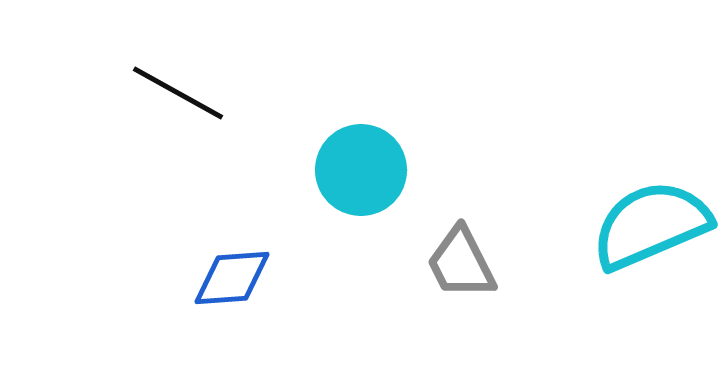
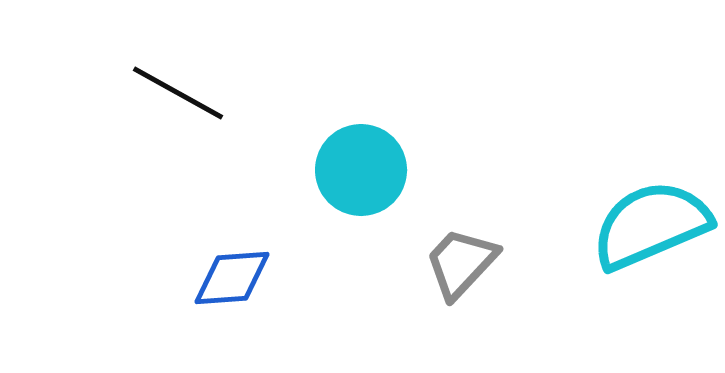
gray trapezoid: rotated 70 degrees clockwise
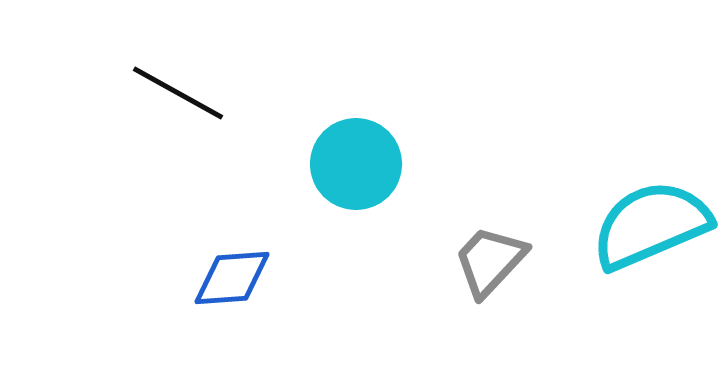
cyan circle: moved 5 px left, 6 px up
gray trapezoid: moved 29 px right, 2 px up
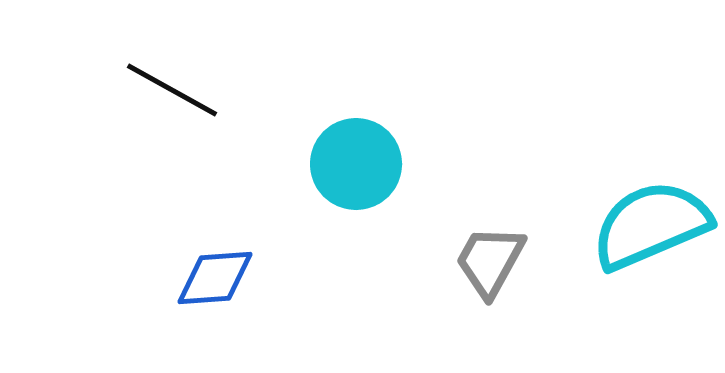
black line: moved 6 px left, 3 px up
gray trapezoid: rotated 14 degrees counterclockwise
blue diamond: moved 17 px left
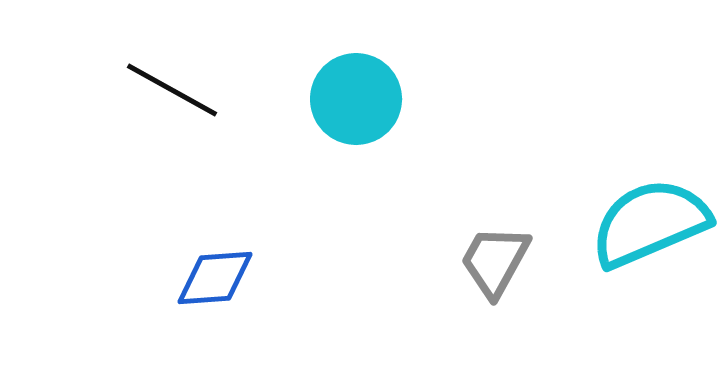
cyan circle: moved 65 px up
cyan semicircle: moved 1 px left, 2 px up
gray trapezoid: moved 5 px right
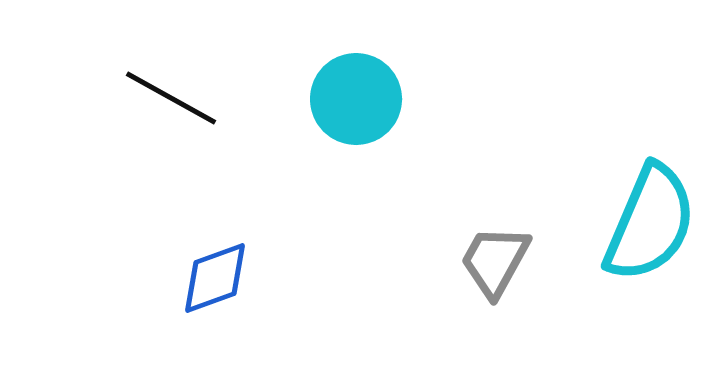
black line: moved 1 px left, 8 px down
cyan semicircle: rotated 136 degrees clockwise
blue diamond: rotated 16 degrees counterclockwise
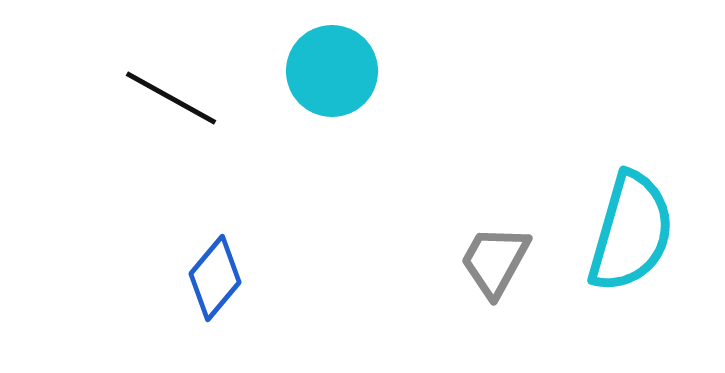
cyan circle: moved 24 px left, 28 px up
cyan semicircle: moved 19 px left, 9 px down; rotated 7 degrees counterclockwise
blue diamond: rotated 30 degrees counterclockwise
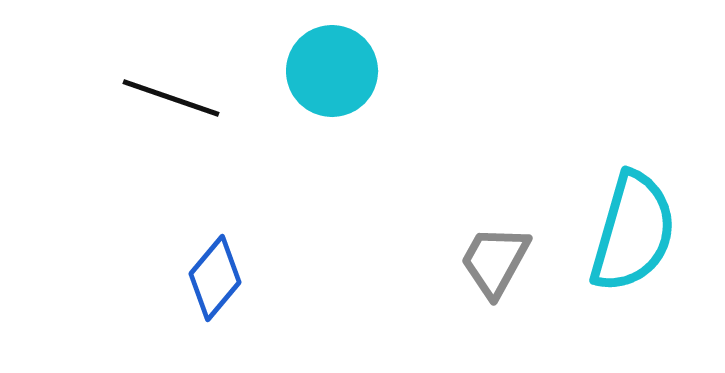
black line: rotated 10 degrees counterclockwise
cyan semicircle: moved 2 px right
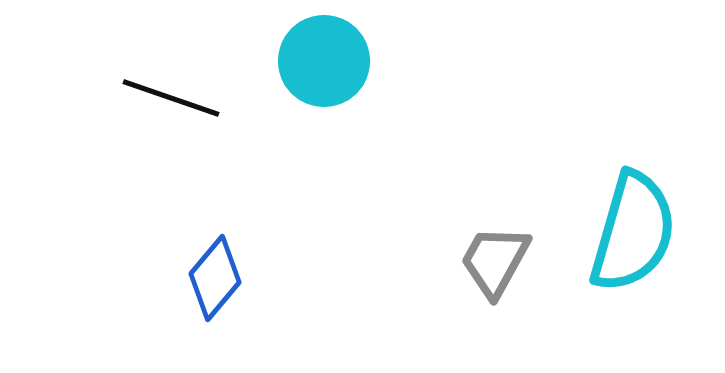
cyan circle: moved 8 px left, 10 px up
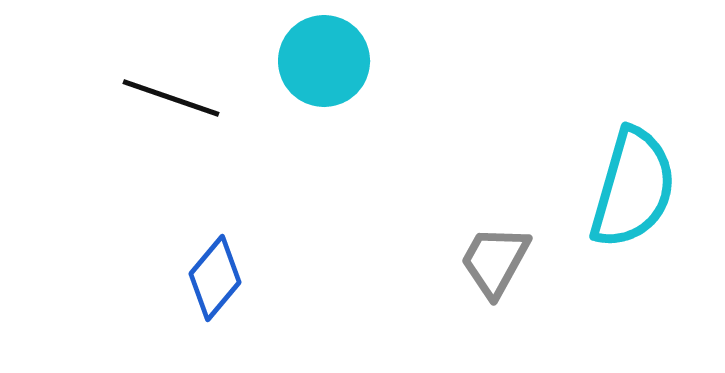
cyan semicircle: moved 44 px up
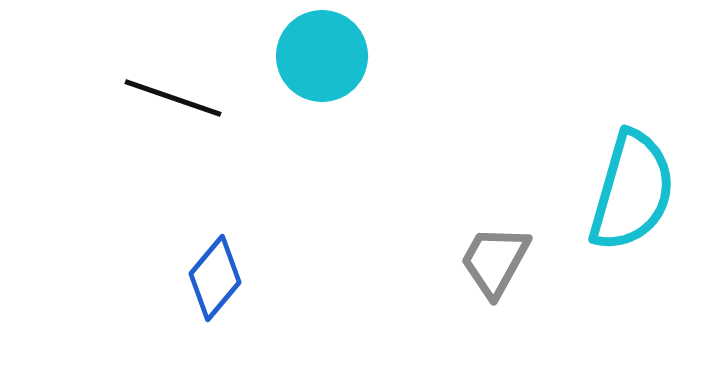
cyan circle: moved 2 px left, 5 px up
black line: moved 2 px right
cyan semicircle: moved 1 px left, 3 px down
